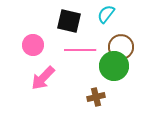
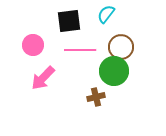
black square: rotated 20 degrees counterclockwise
green circle: moved 5 px down
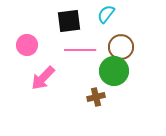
pink circle: moved 6 px left
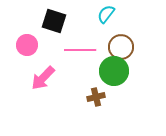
black square: moved 15 px left; rotated 25 degrees clockwise
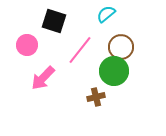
cyan semicircle: rotated 12 degrees clockwise
pink line: rotated 52 degrees counterclockwise
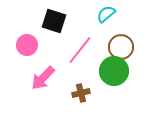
brown cross: moved 15 px left, 4 px up
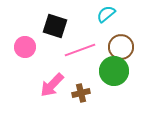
black square: moved 1 px right, 5 px down
pink circle: moved 2 px left, 2 px down
pink line: rotated 32 degrees clockwise
pink arrow: moved 9 px right, 7 px down
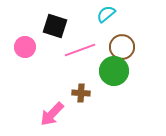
brown circle: moved 1 px right
pink arrow: moved 29 px down
brown cross: rotated 18 degrees clockwise
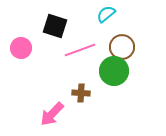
pink circle: moved 4 px left, 1 px down
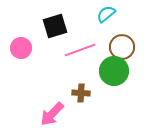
black square: rotated 35 degrees counterclockwise
